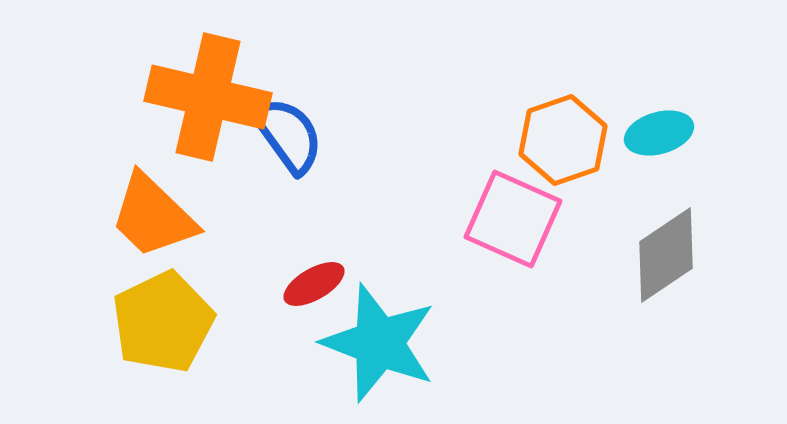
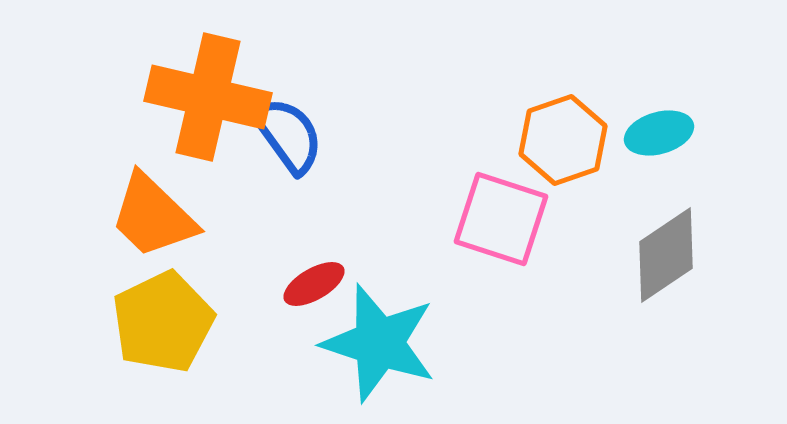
pink square: moved 12 px left; rotated 6 degrees counterclockwise
cyan star: rotated 3 degrees counterclockwise
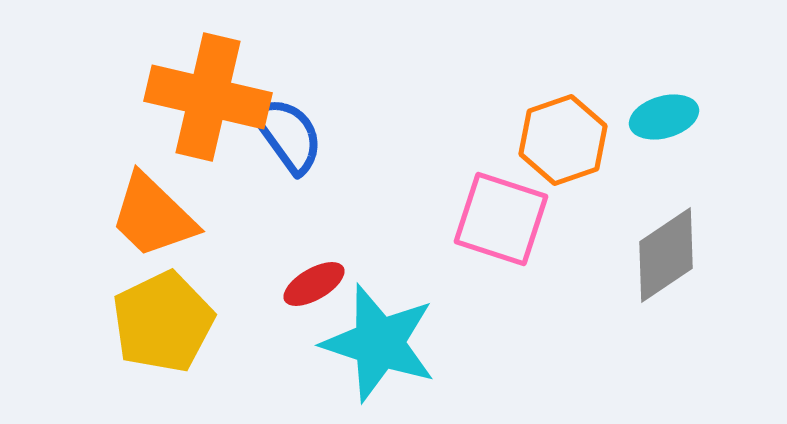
cyan ellipse: moved 5 px right, 16 px up
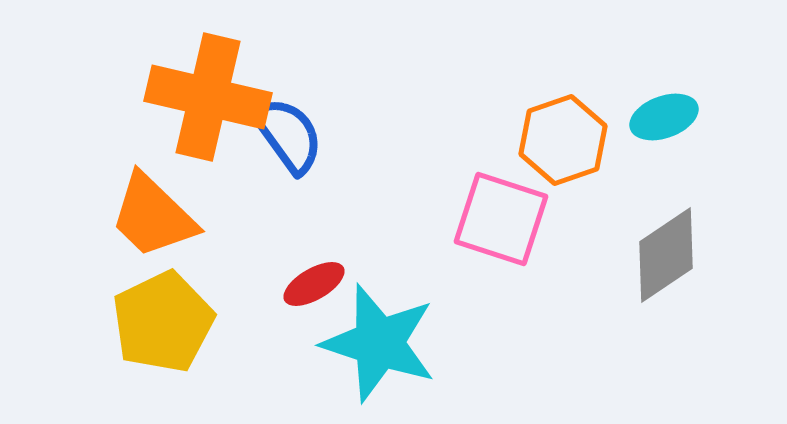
cyan ellipse: rotated 4 degrees counterclockwise
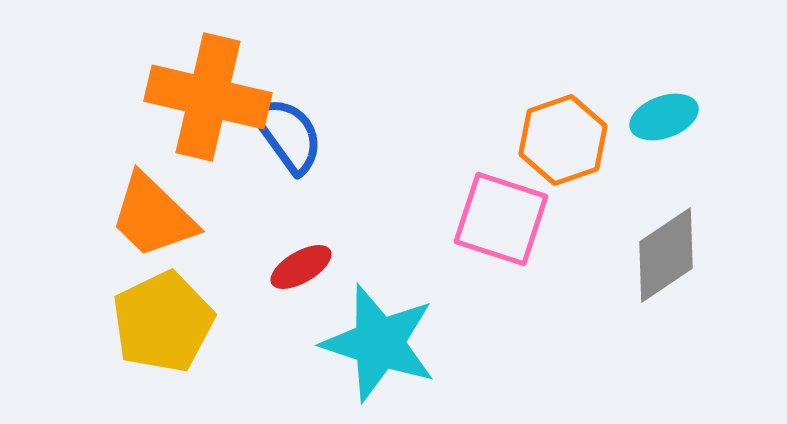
red ellipse: moved 13 px left, 17 px up
